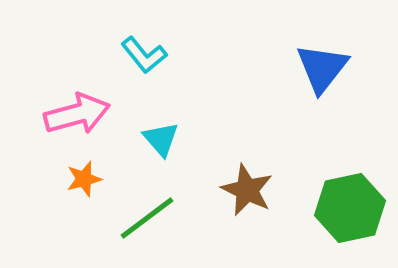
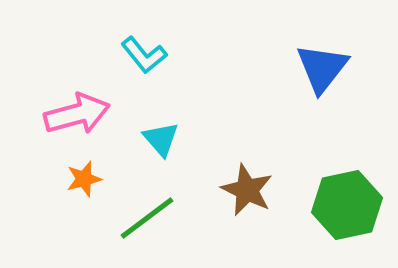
green hexagon: moved 3 px left, 3 px up
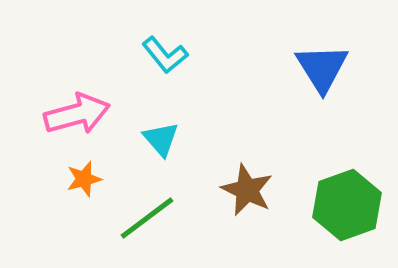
cyan L-shape: moved 21 px right
blue triangle: rotated 10 degrees counterclockwise
green hexagon: rotated 8 degrees counterclockwise
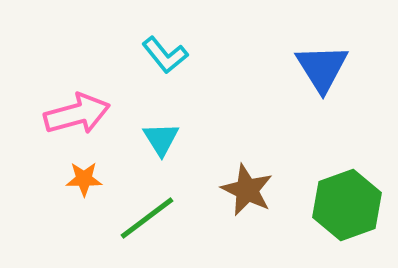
cyan triangle: rotated 9 degrees clockwise
orange star: rotated 15 degrees clockwise
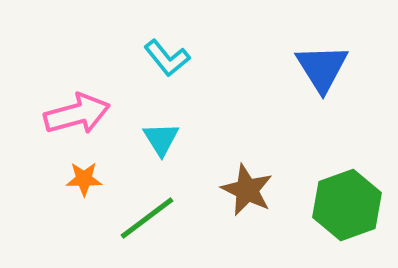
cyan L-shape: moved 2 px right, 3 px down
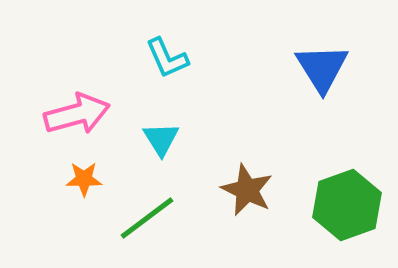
cyan L-shape: rotated 15 degrees clockwise
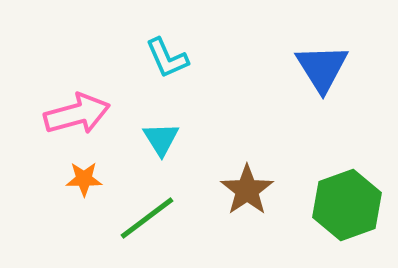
brown star: rotated 12 degrees clockwise
